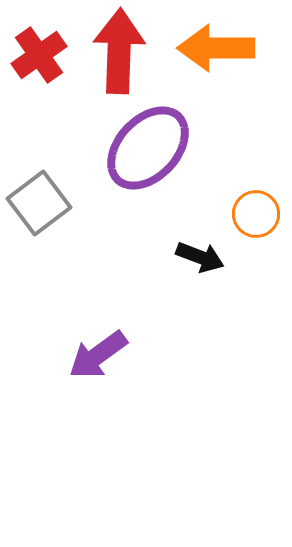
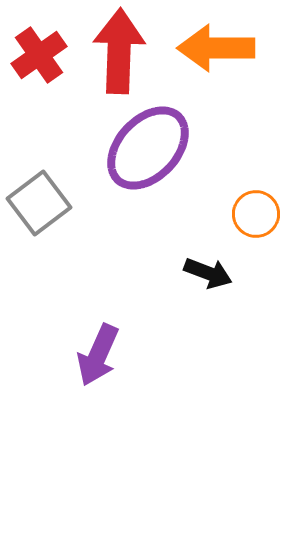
black arrow: moved 8 px right, 16 px down
purple arrow: rotated 30 degrees counterclockwise
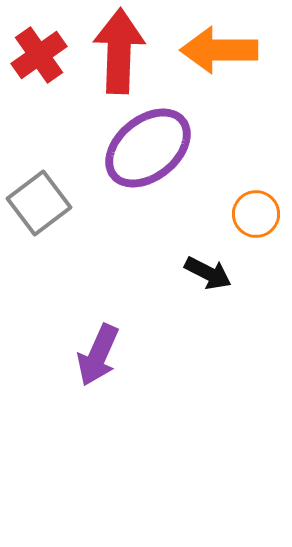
orange arrow: moved 3 px right, 2 px down
purple ellipse: rotated 8 degrees clockwise
black arrow: rotated 6 degrees clockwise
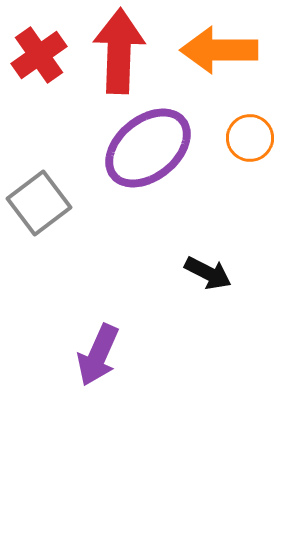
orange circle: moved 6 px left, 76 px up
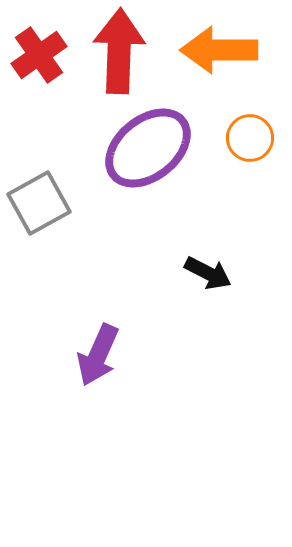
gray square: rotated 8 degrees clockwise
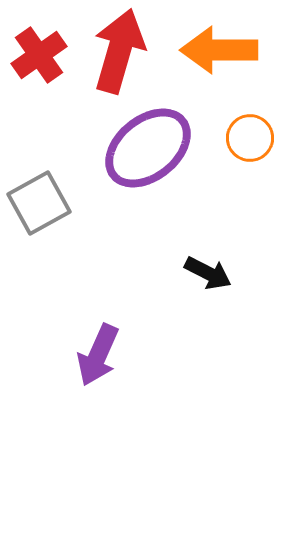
red arrow: rotated 14 degrees clockwise
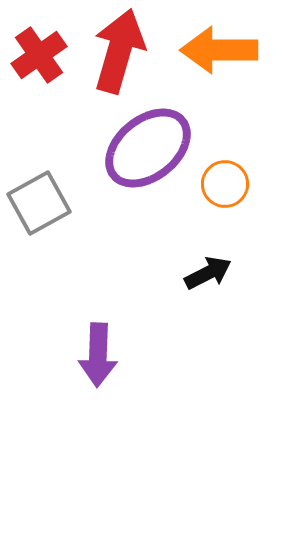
orange circle: moved 25 px left, 46 px down
black arrow: rotated 54 degrees counterclockwise
purple arrow: rotated 22 degrees counterclockwise
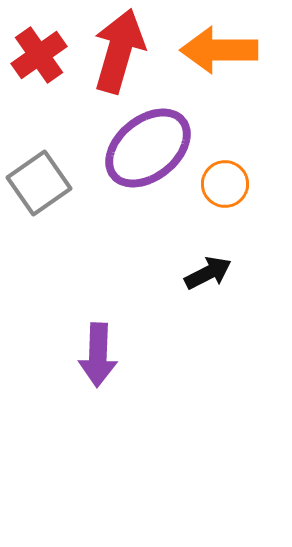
gray square: moved 20 px up; rotated 6 degrees counterclockwise
